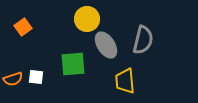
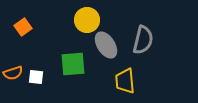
yellow circle: moved 1 px down
orange semicircle: moved 6 px up
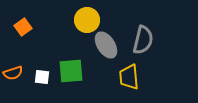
green square: moved 2 px left, 7 px down
white square: moved 6 px right
yellow trapezoid: moved 4 px right, 4 px up
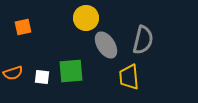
yellow circle: moved 1 px left, 2 px up
orange square: rotated 24 degrees clockwise
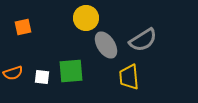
gray semicircle: rotated 44 degrees clockwise
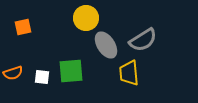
yellow trapezoid: moved 4 px up
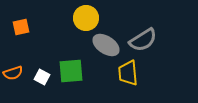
orange square: moved 2 px left
gray ellipse: rotated 24 degrees counterclockwise
yellow trapezoid: moved 1 px left
white square: rotated 21 degrees clockwise
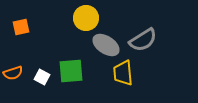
yellow trapezoid: moved 5 px left
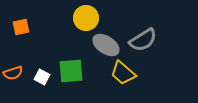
yellow trapezoid: rotated 44 degrees counterclockwise
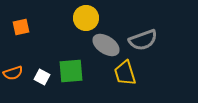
gray semicircle: rotated 12 degrees clockwise
yellow trapezoid: moved 2 px right; rotated 32 degrees clockwise
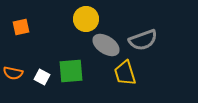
yellow circle: moved 1 px down
orange semicircle: rotated 30 degrees clockwise
